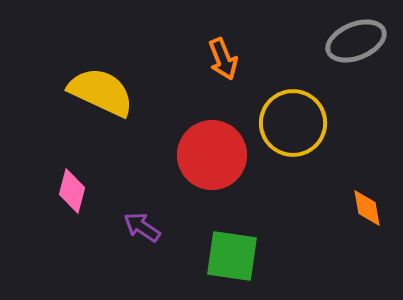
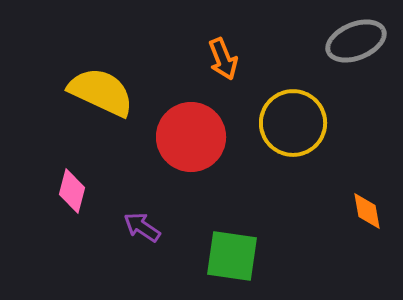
red circle: moved 21 px left, 18 px up
orange diamond: moved 3 px down
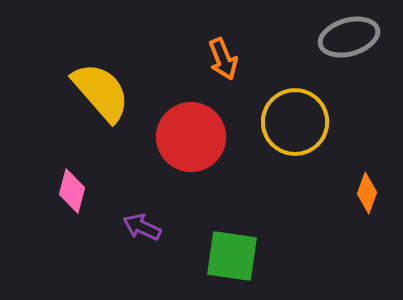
gray ellipse: moved 7 px left, 4 px up; rotated 6 degrees clockwise
yellow semicircle: rotated 24 degrees clockwise
yellow circle: moved 2 px right, 1 px up
orange diamond: moved 18 px up; rotated 30 degrees clockwise
purple arrow: rotated 9 degrees counterclockwise
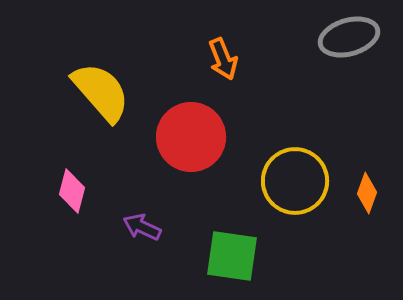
yellow circle: moved 59 px down
